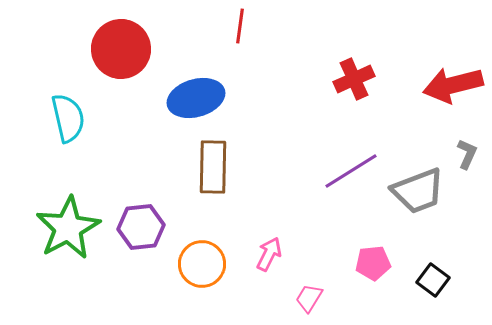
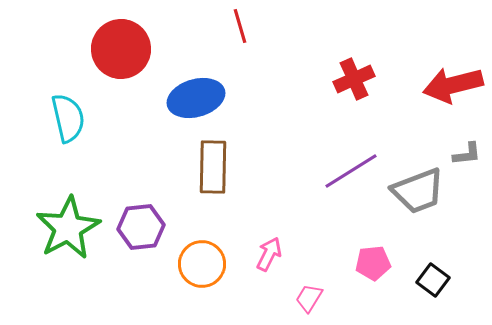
red line: rotated 24 degrees counterclockwise
gray L-shape: rotated 60 degrees clockwise
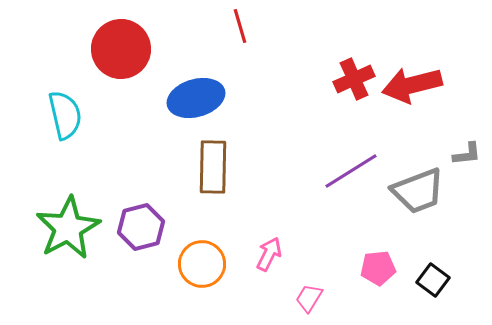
red arrow: moved 41 px left
cyan semicircle: moved 3 px left, 3 px up
purple hexagon: rotated 9 degrees counterclockwise
pink pentagon: moved 5 px right, 5 px down
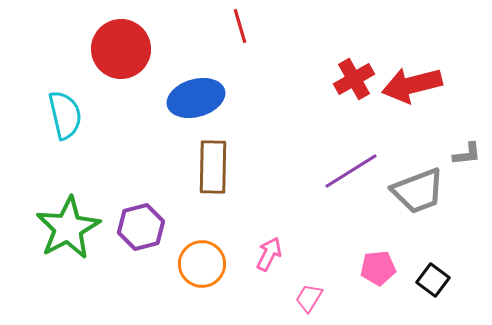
red cross: rotated 6 degrees counterclockwise
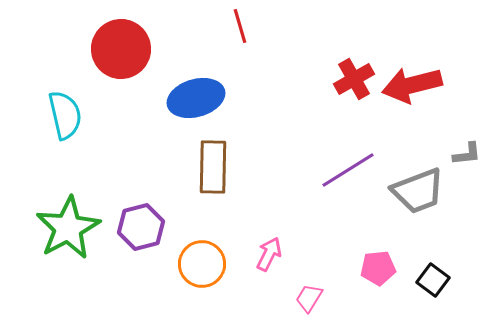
purple line: moved 3 px left, 1 px up
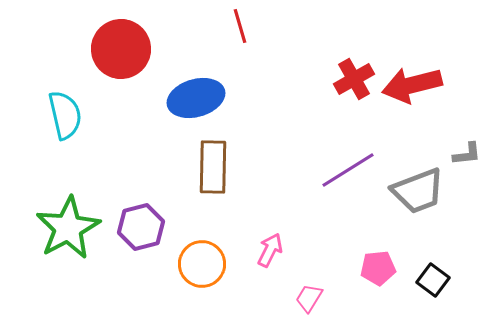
pink arrow: moved 1 px right, 4 px up
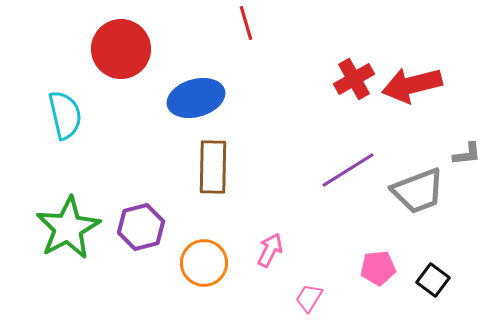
red line: moved 6 px right, 3 px up
orange circle: moved 2 px right, 1 px up
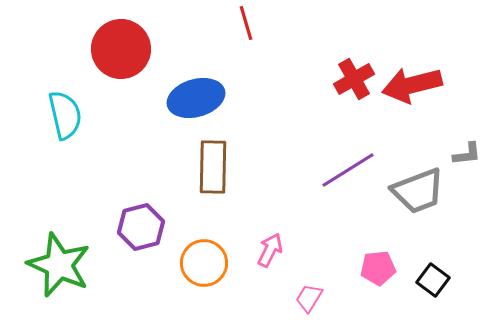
green star: moved 9 px left, 37 px down; rotated 20 degrees counterclockwise
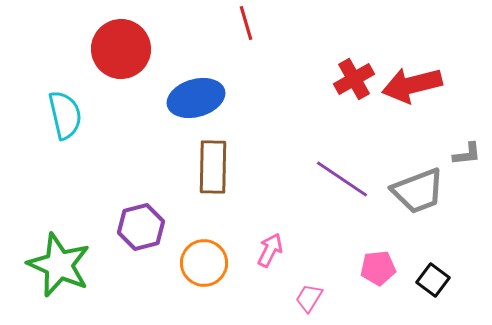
purple line: moved 6 px left, 9 px down; rotated 66 degrees clockwise
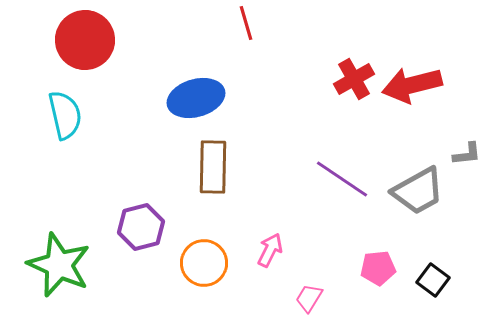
red circle: moved 36 px left, 9 px up
gray trapezoid: rotated 8 degrees counterclockwise
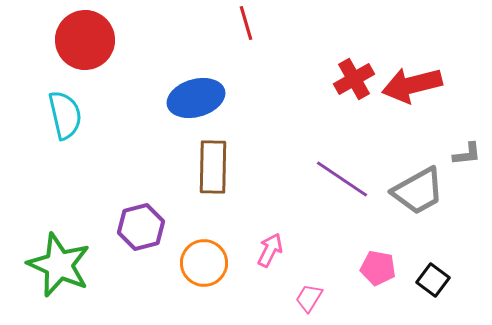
pink pentagon: rotated 16 degrees clockwise
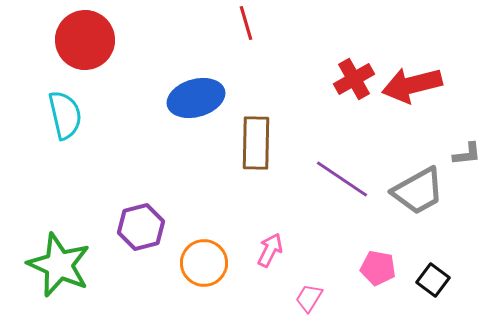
brown rectangle: moved 43 px right, 24 px up
